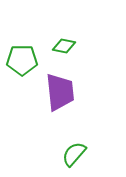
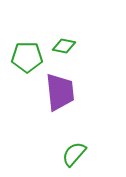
green pentagon: moved 5 px right, 3 px up
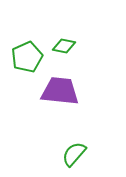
green pentagon: rotated 24 degrees counterclockwise
purple trapezoid: moved 1 px up; rotated 78 degrees counterclockwise
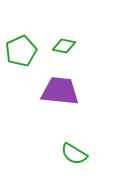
green pentagon: moved 6 px left, 6 px up
green semicircle: rotated 100 degrees counterclockwise
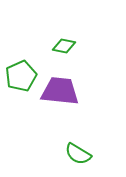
green pentagon: moved 25 px down
green semicircle: moved 4 px right
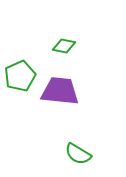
green pentagon: moved 1 px left
